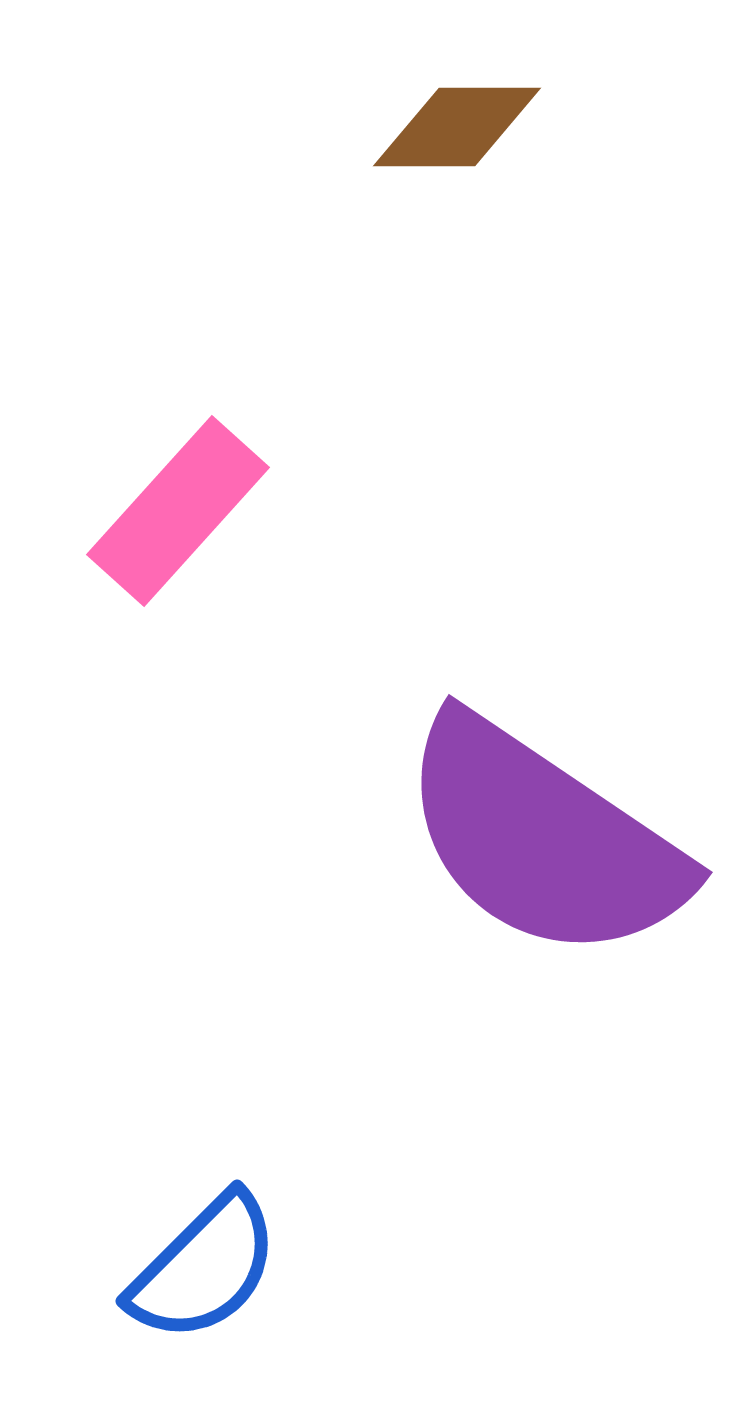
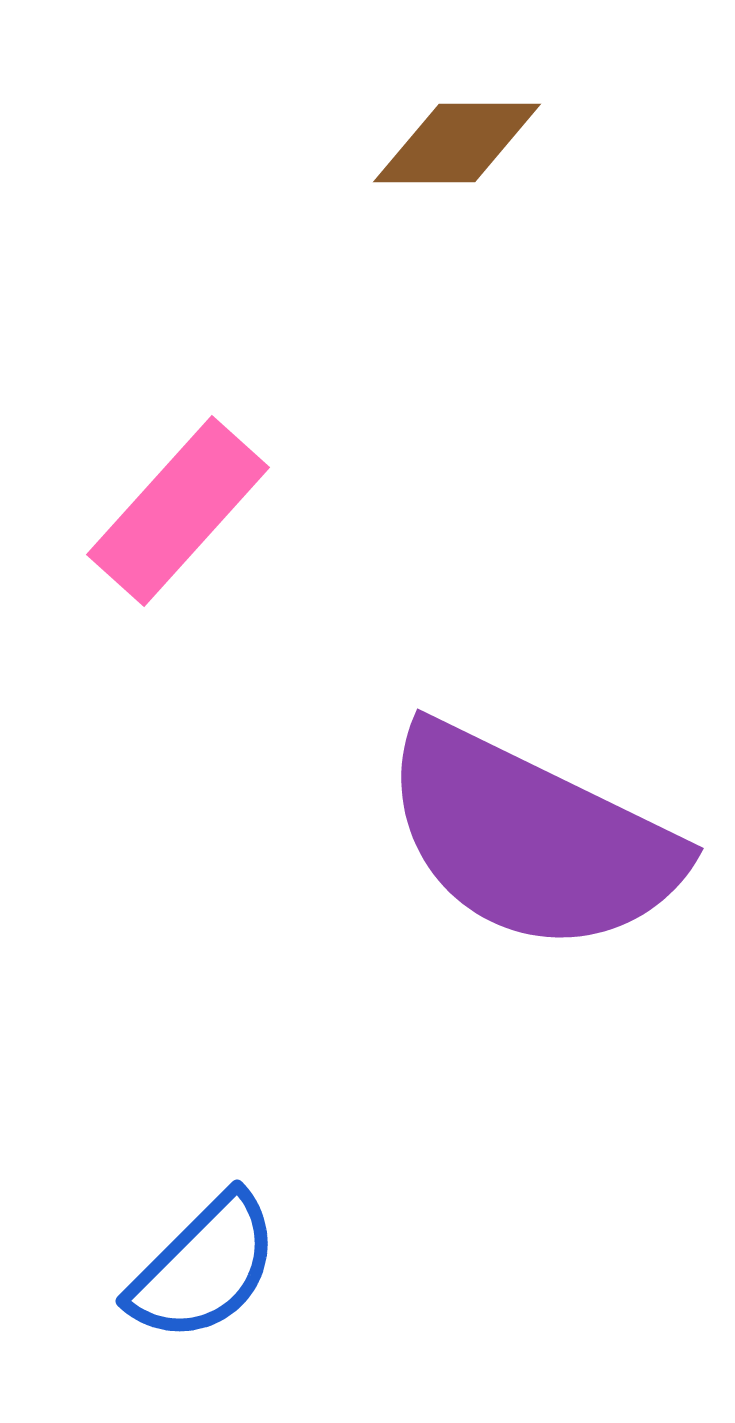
brown diamond: moved 16 px down
purple semicircle: moved 12 px left; rotated 8 degrees counterclockwise
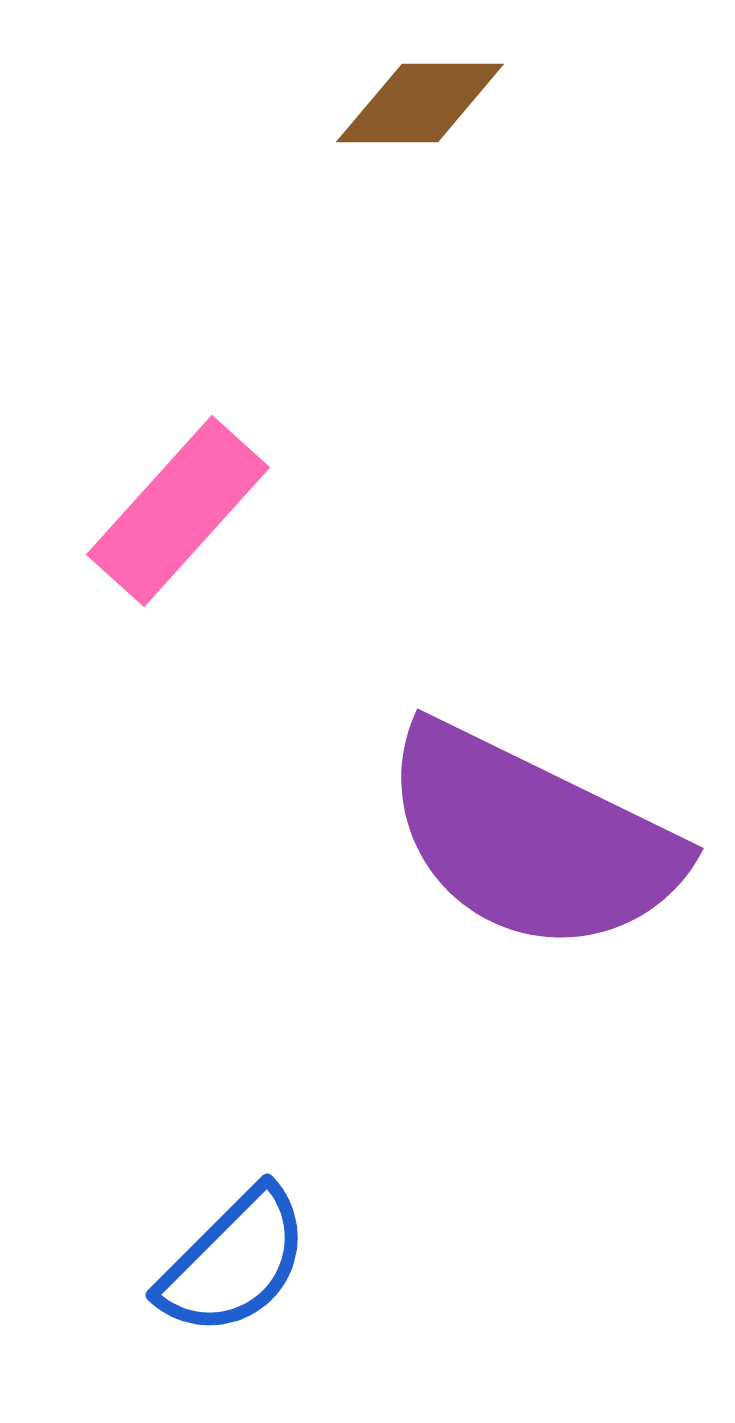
brown diamond: moved 37 px left, 40 px up
blue semicircle: moved 30 px right, 6 px up
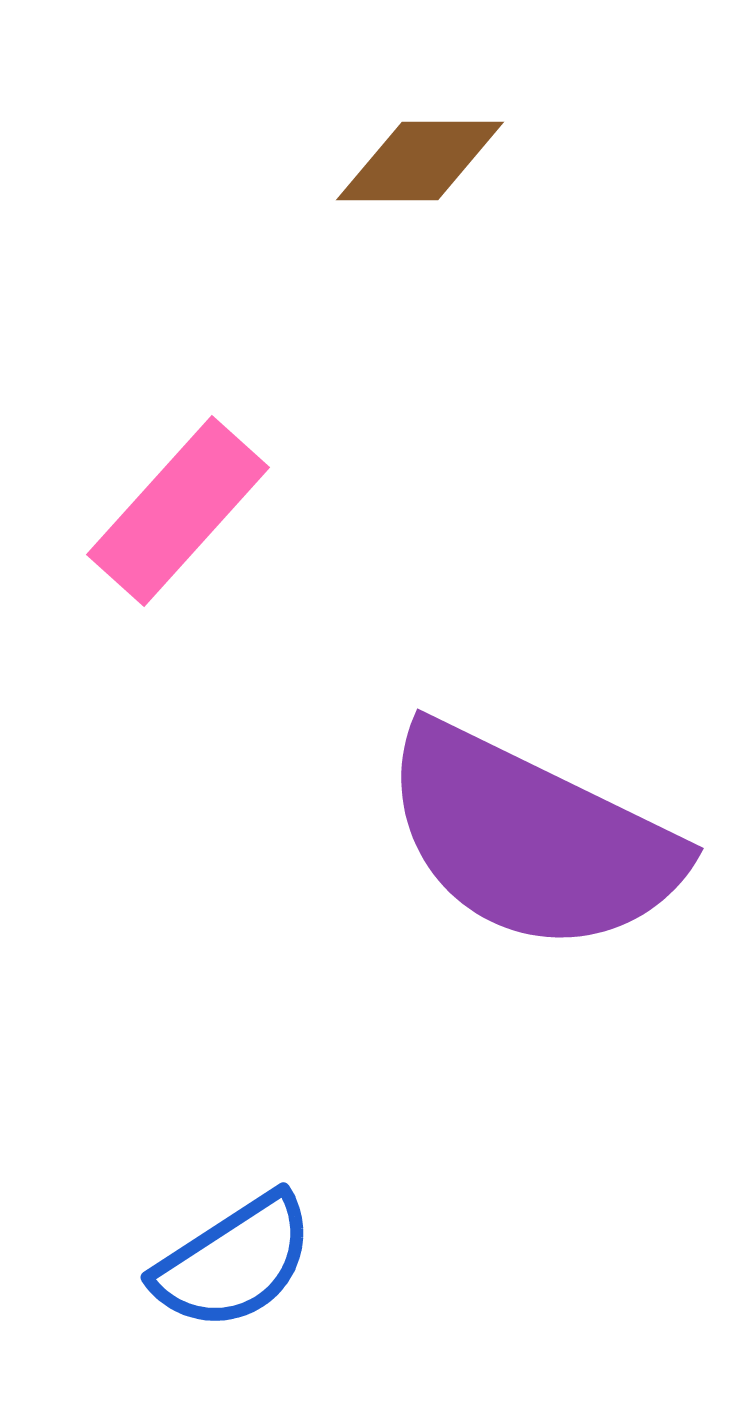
brown diamond: moved 58 px down
blue semicircle: rotated 12 degrees clockwise
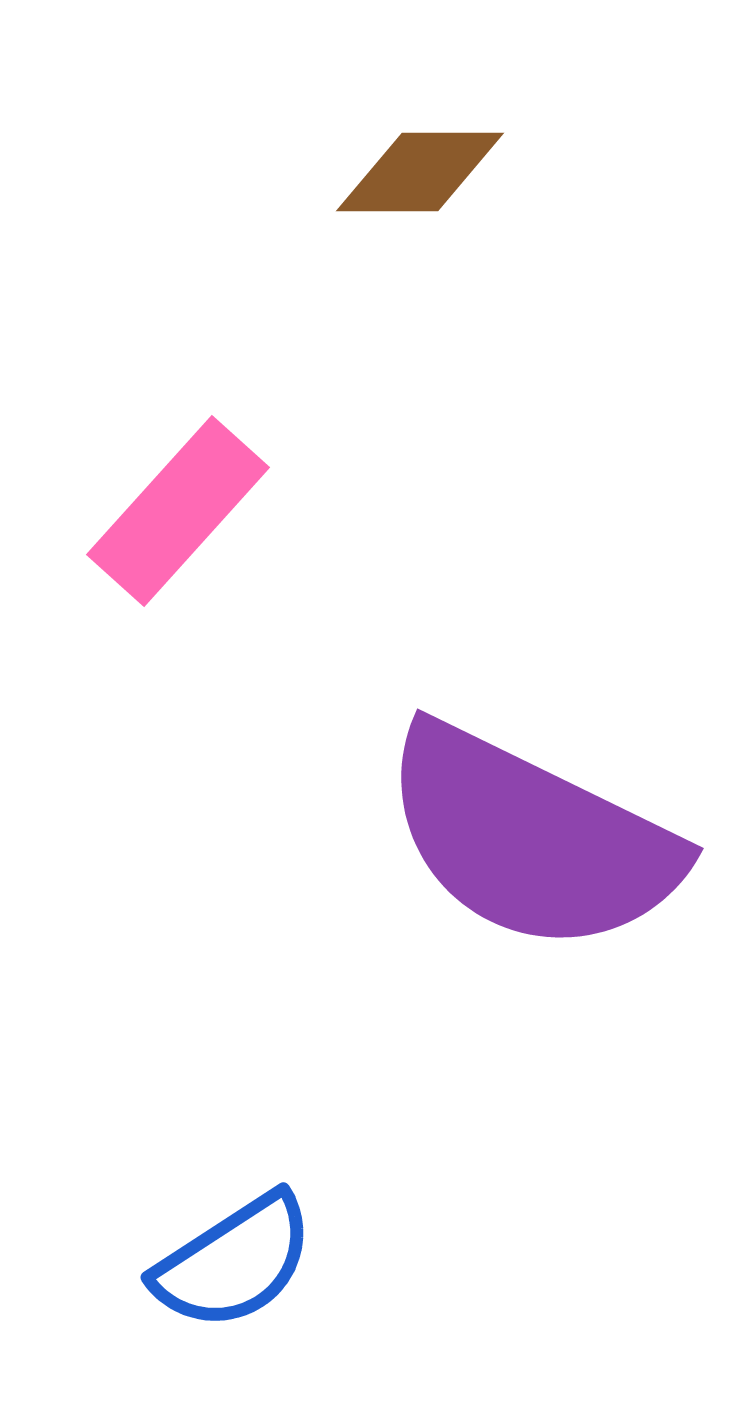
brown diamond: moved 11 px down
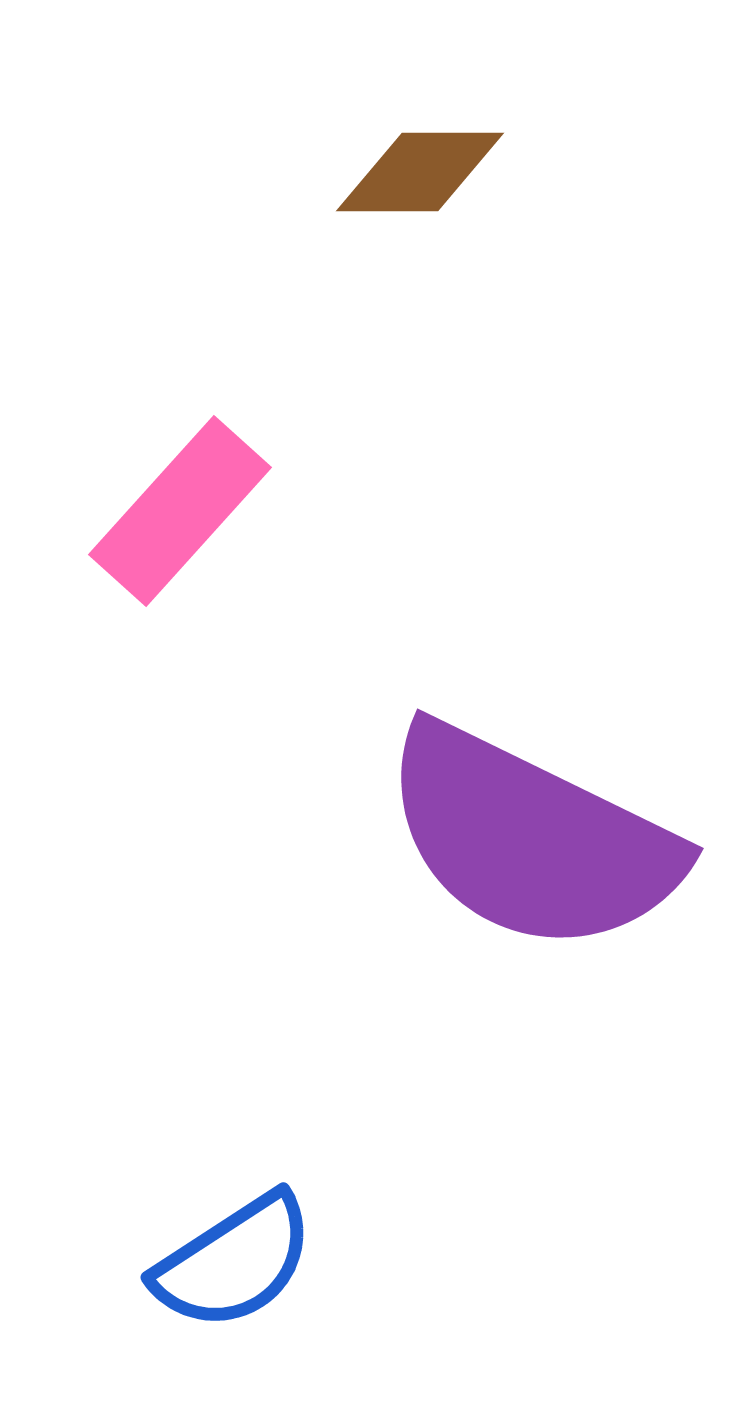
pink rectangle: moved 2 px right
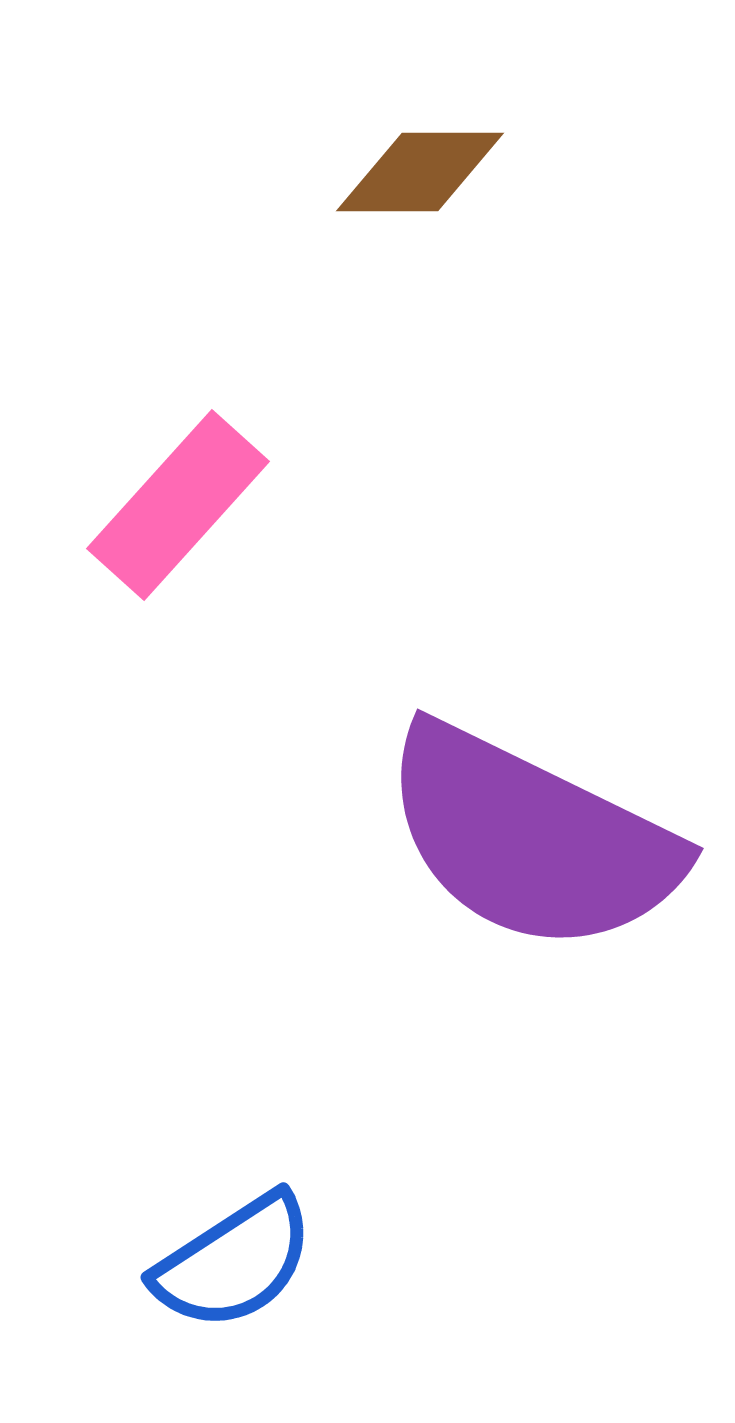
pink rectangle: moved 2 px left, 6 px up
